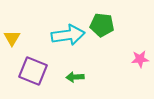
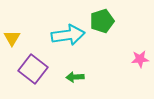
green pentagon: moved 4 px up; rotated 25 degrees counterclockwise
purple square: moved 2 px up; rotated 16 degrees clockwise
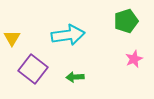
green pentagon: moved 24 px right
pink star: moved 6 px left; rotated 18 degrees counterclockwise
